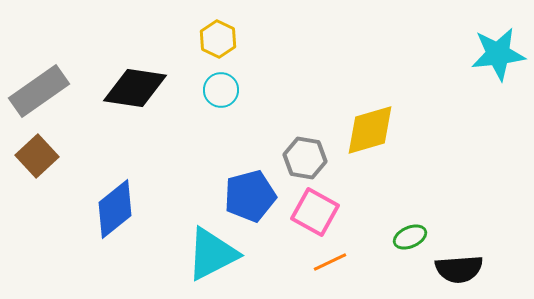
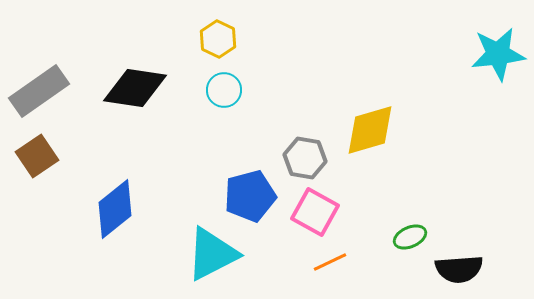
cyan circle: moved 3 px right
brown square: rotated 9 degrees clockwise
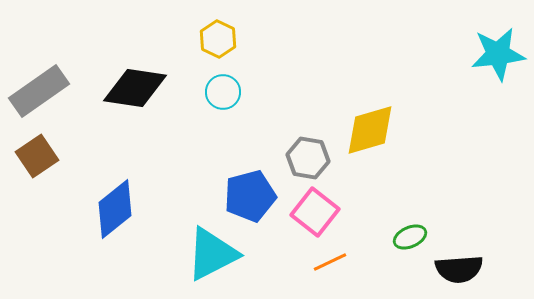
cyan circle: moved 1 px left, 2 px down
gray hexagon: moved 3 px right
pink square: rotated 9 degrees clockwise
